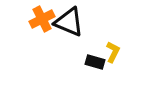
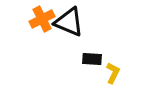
yellow L-shape: moved 21 px down
black rectangle: moved 3 px left, 3 px up; rotated 12 degrees counterclockwise
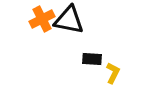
black triangle: moved 2 px up; rotated 12 degrees counterclockwise
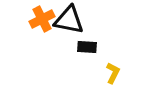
black rectangle: moved 5 px left, 12 px up
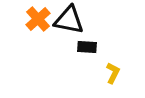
orange cross: moved 4 px left; rotated 15 degrees counterclockwise
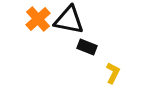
black rectangle: rotated 18 degrees clockwise
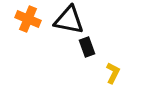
orange cross: moved 10 px left; rotated 25 degrees counterclockwise
black rectangle: rotated 48 degrees clockwise
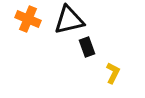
black triangle: rotated 24 degrees counterclockwise
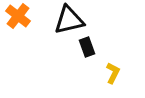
orange cross: moved 10 px left, 3 px up; rotated 15 degrees clockwise
